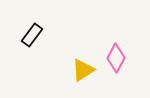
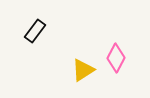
black rectangle: moved 3 px right, 4 px up
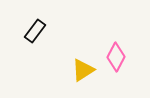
pink diamond: moved 1 px up
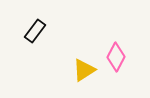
yellow triangle: moved 1 px right
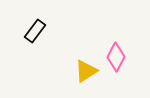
yellow triangle: moved 2 px right, 1 px down
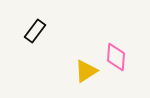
pink diamond: rotated 24 degrees counterclockwise
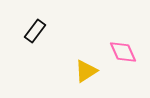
pink diamond: moved 7 px right, 5 px up; rotated 28 degrees counterclockwise
